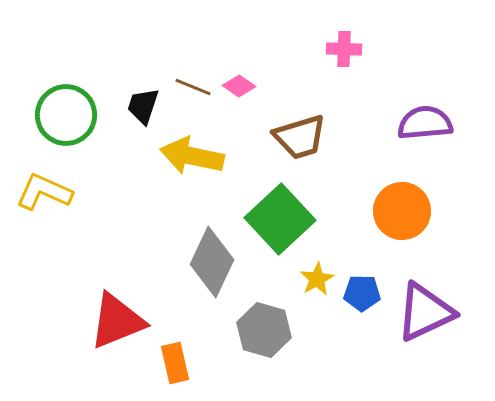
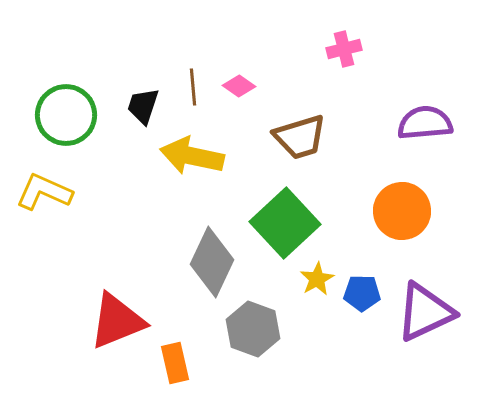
pink cross: rotated 16 degrees counterclockwise
brown line: rotated 63 degrees clockwise
green square: moved 5 px right, 4 px down
gray hexagon: moved 11 px left, 1 px up; rotated 4 degrees clockwise
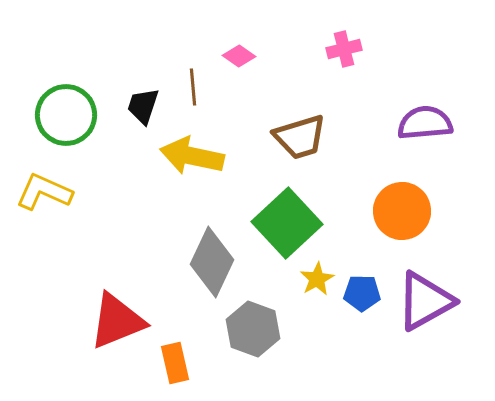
pink diamond: moved 30 px up
green square: moved 2 px right
purple triangle: moved 11 px up; rotated 4 degrees counterclockwise
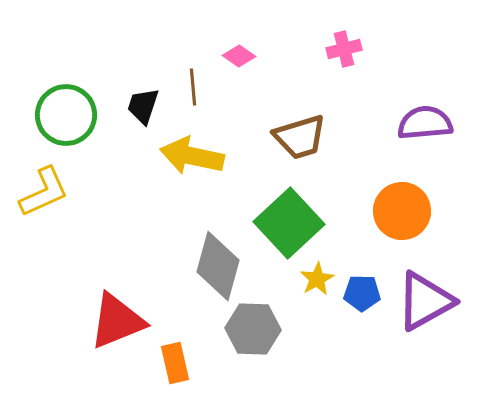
yellow L-shape: rotated 132 degrees clockwise
green square: moved 2 px right
gray diamond: moved 6 px right, 4 px down; rotated 10 degrees counterclockwise
gray hexagon: rotated 18 degrees counterclockwise
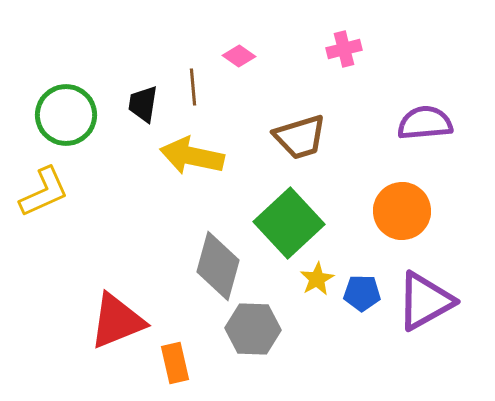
black trapezoid: moved 2 px up; rotated 9 degrees counterclockwise
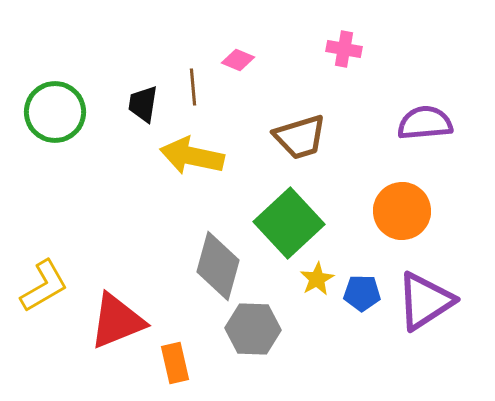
pink cross: rotated 24 degrees clockwise
pink diamond: moved 1 px left, 4 px down; rotated 12 degrees counterclockwise
green circle: moved 11 px left, 3 px up
yellow L-shape: moved 94 px down; rotated 6 degrees counterclockwise
purple triangle: rotated 4 degrees counterclockwise
